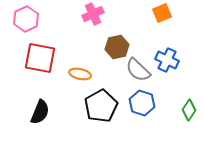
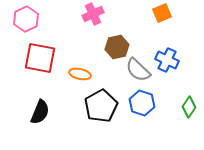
green diamond: moved 3 px up
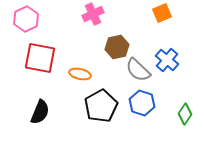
blue cross: rotated 15 degrees clockwise
green diamond: moved 4 px left, 7 px down
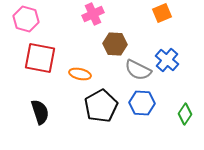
pink hexagon: rotated 20 degrees counterclockwise
brown hexagon: moved 2 px left, 3 px up; rotated 15 degrees clockwise
gray semicircle: rotated 16 degrees counterclockwise
blue hexagon: rotated 15 degrees counterclockwise
black semicircle: rotated 40 degrees counterclockwise
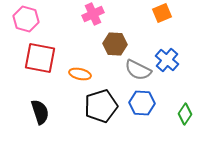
black pentagon: rotated 12 degrees clockwise
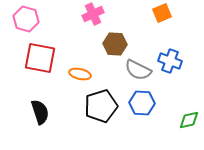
blue cross: moved 3 px right, 1 px down; rotated 20 degrees counterclockwise
green diamond: moved 4 px right, 6 px down; rotated 45 degrees clockwise
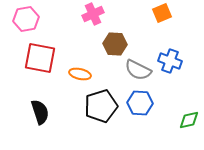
pink hexagon: rotated 25 degrees counterclockwise
blue hexagon: moved 2 px left
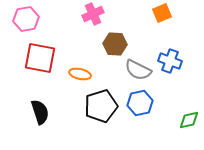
blue hexagon: rotated 15 degrees counterclockwise
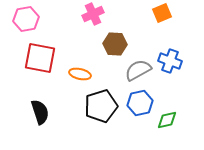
gray semicircle: rotated 124 degrees clockwise
green diamond: moved 22 px left
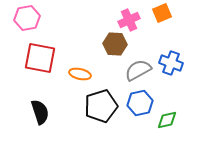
pink cross: moved 36 px right, 6 px down
pink hexagon: moved 1 px right, 1 px up
blue cross: moved 1 px right, 2 px down
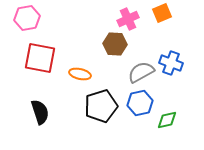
pink cross: moved 1 px left, 1 px up
gray semicircle: moved 3 px right, 2 px down
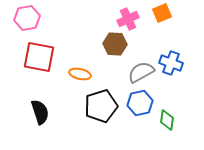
red square: moved 1 px left, 1 px up
green diamond: rotated 70 degrees counterclockwise
